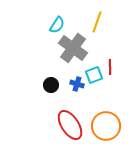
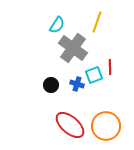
red ellipse: rotated 16 degrees counterclockwise
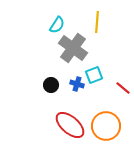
yellow line: rotated 15 degrees counterclockwise
red line: moved 13 px right, 21 px down; rotated 49 degrees counterclockwise
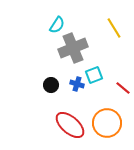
yellow line: moved 17 px right, 6 px down; rotated 35 degrees counterclockwise
gray cross: rotated 32 degrees clockwise
orange circle: moved 1 px right, 3 px up
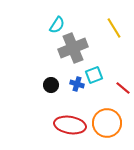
red ellipse: rotated 32 degrees counterclockwise
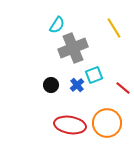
blue cross: moved 1 px down; rotated 32 degrees clockwise
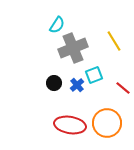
yellow line: moved 13 px down
black circle: moved 3 px right, 2 px up
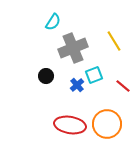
cyan semicircle: moved 4 px left, 3 px up
black circle: moved 8 px left, 7 px up
red line: moved 2 px up
orange circle: moved 1 px down
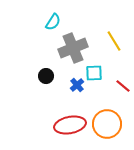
cyan square: moved 2 px up; rotated 18 degrees clockwise
red ellipse: rotated 20 degrees counterclockwise
